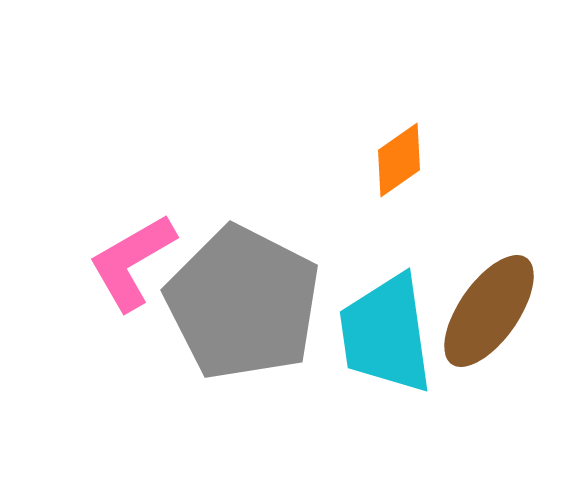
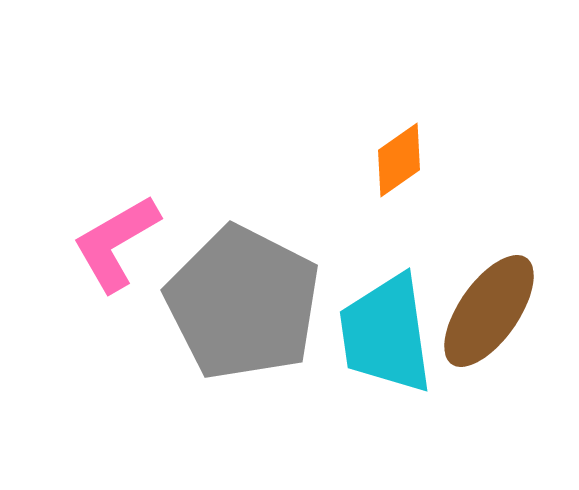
pink L-shape: moved 16 px left, 19 px up
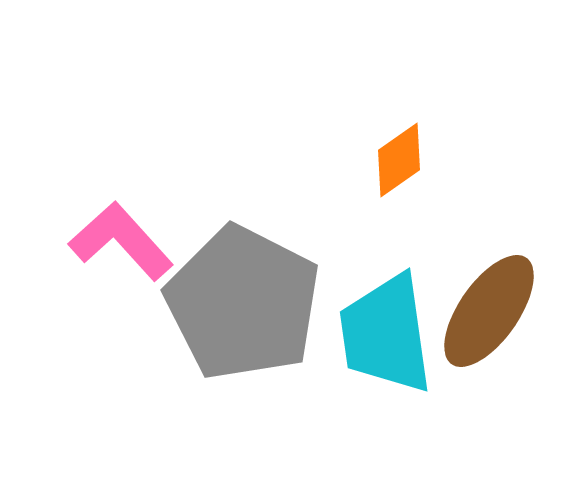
pink L-shape: moved 5 px right, 2 px up; rotated 78 degrees clockwise
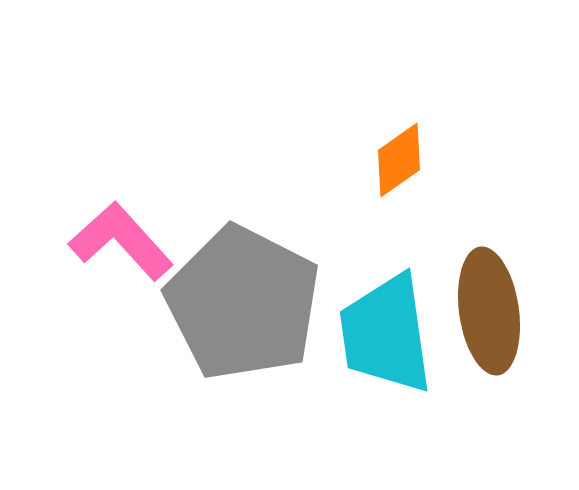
brown ellipse: rotated 43 degrees counterclockwise
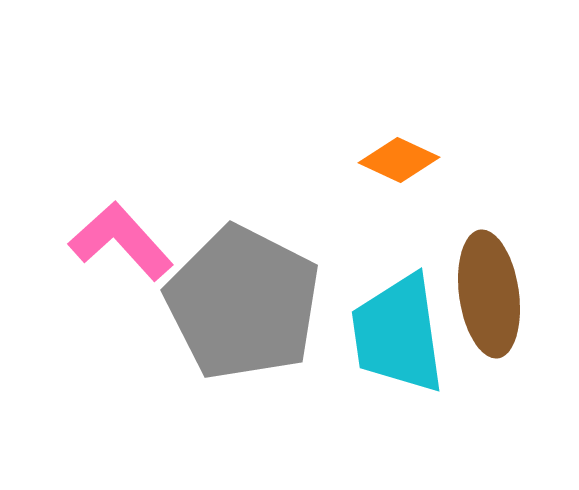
orange diamond: rotated 60 degrees clockwise
brown ellipse: moved 17 px up
cyan trapezoid: moved 12 px right
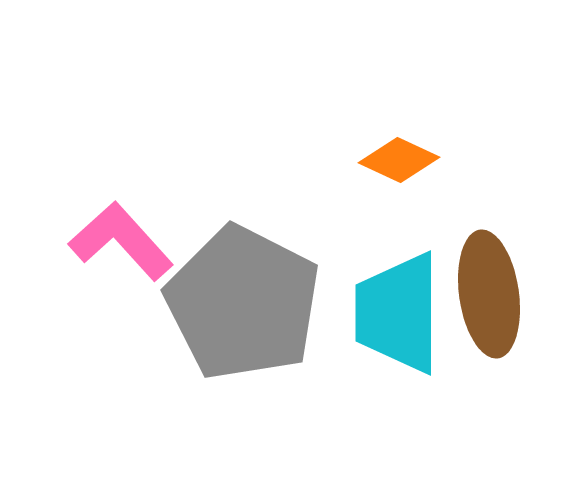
cyan trapezoid: moved 21 px up; rotated 8 degrees clockwise
